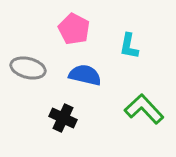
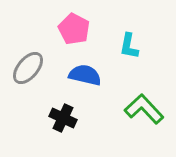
gray ellipse: rotated 64 degrees counterclockwise
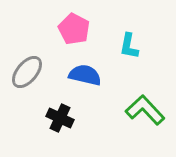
gray ellipse: moved 1 px left, 4 px down
green L-shape: moved 1 px right, 1 px down
black cross: moved 3 px left
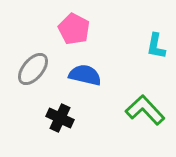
cyan L-shape: moved 27 px right
gray ellipse: moved 6 px right, 3 px up
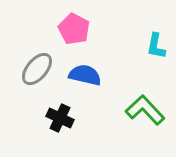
gray ellipse: moved 4 px right
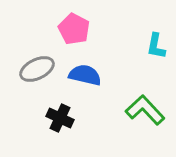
gray ellipse: rotated 24 degrees clockwise
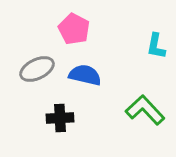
black cross: rotated 28 degrees counterclockwise
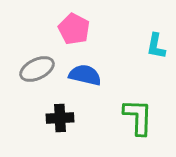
green L-shape: moved 7 px left, 7 px down; rotated 45 degrees clockwise
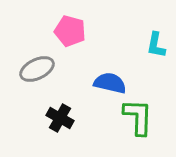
pink pentagon: moved 4 px left, 2 px down; rotated 12 degrees counterclockwise
cyan L-shape: moved 1 px up
blue semicircle: moved 25 px right, 8 px down
black cross: rotated 32 degrees clockwise
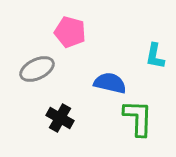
pink pentagon: moved 1 px down
cyan L-shape: moved 1 px left, 11 px down
green L-shape: moved 1 px down
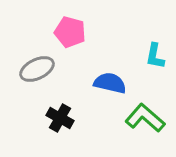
green L-shape: moved 7 px right; rotated 51 degrees counterclockwise
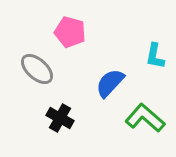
gray ellipse: rotated 68 degrees clockwise
blue semicircle: rotated 60 degrees counterclockwise
